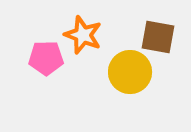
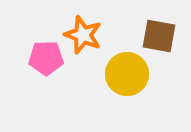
brown square: moved 1 px right, 1 px up
yellow circle: moved 3 px left, 2 px down
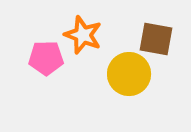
brown square: moved 3 px left, 3 px down
yellow circle: moved 2 px right
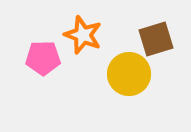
brown square: rotated 27 degrees counterclockwise
pink pentagon: moved 3 px left
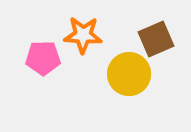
orange star: rotated 18 degrees counterclockwise
brown square: rotated 6 degrees counterclockwise
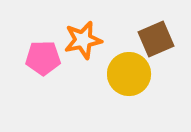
orange star: moved 5 px down; rotated 15 degrees counterclockwise
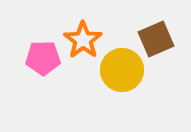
orange star: rotated 24 degrees counterclockwise
yellow circle: moved 7 px left, 4 px up
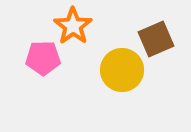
orange star: moved 10 px left, 14 px up
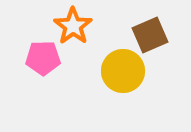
brown square: moved 6 px left, 4 px up
yellow circle: moved 1 px right, 1 px down
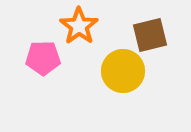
orange star: moved 6 px right
brown square: rotated 9 degrees clockwise
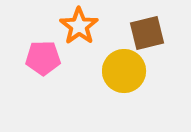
brown square: moved 3 px left, 2 px up
yellow circle: moved 1 px right
